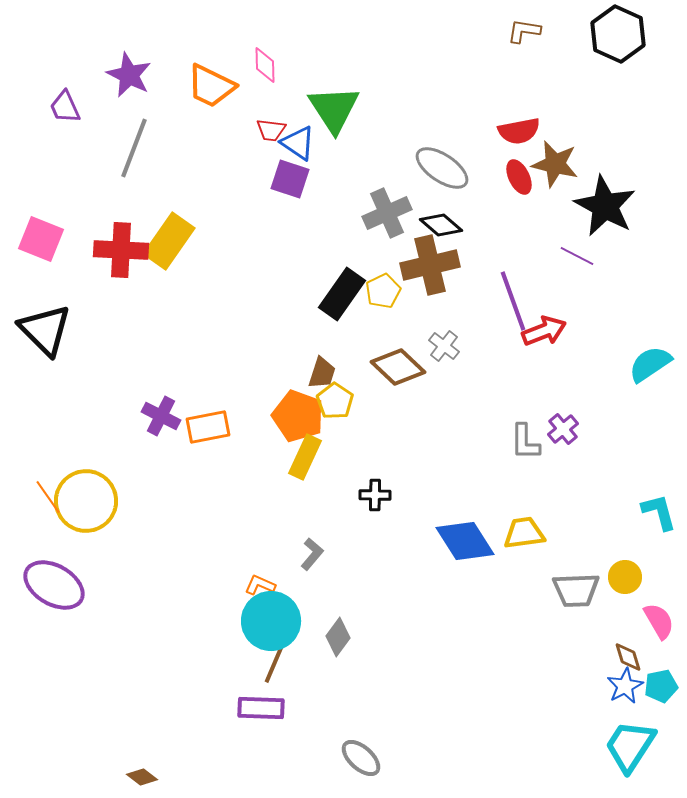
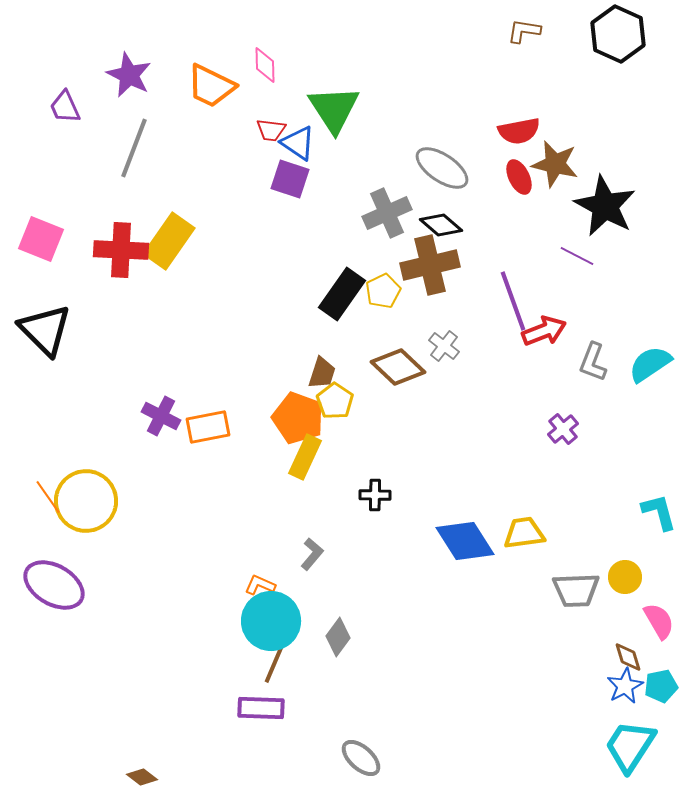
orange pentagon at (298, 416): moved 2 px down
gray L-shape at (525, 442): moved 68 px right, 80 px up; rotated 21 degrees clockwise
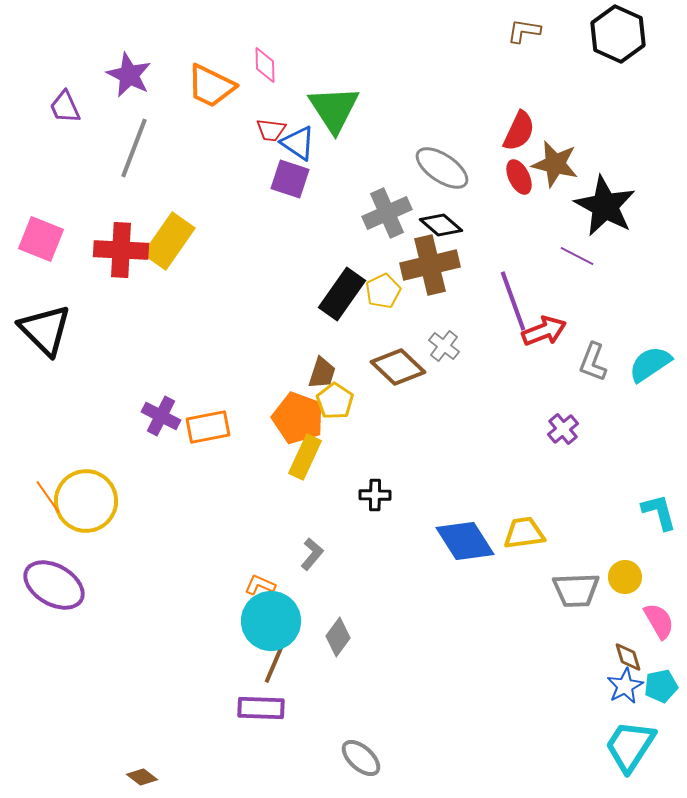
red semicircle at (519, 131): rotated 54 degrees counterclockwise
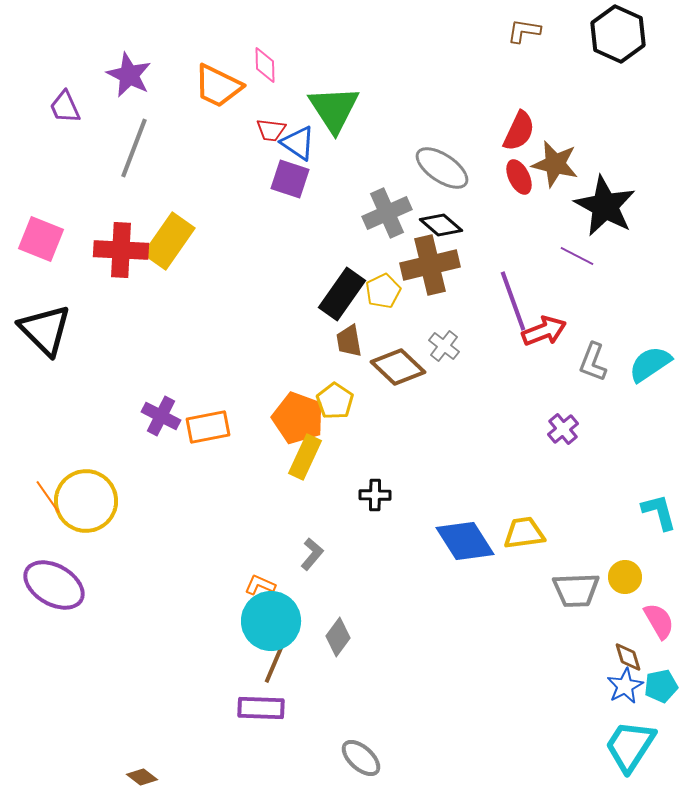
orange trapezoid at (211, 86): moved 7 px right
brown trapezoid at (322, 373): moved 27 px right, 32 px up; rotated 152 degrees clockwise
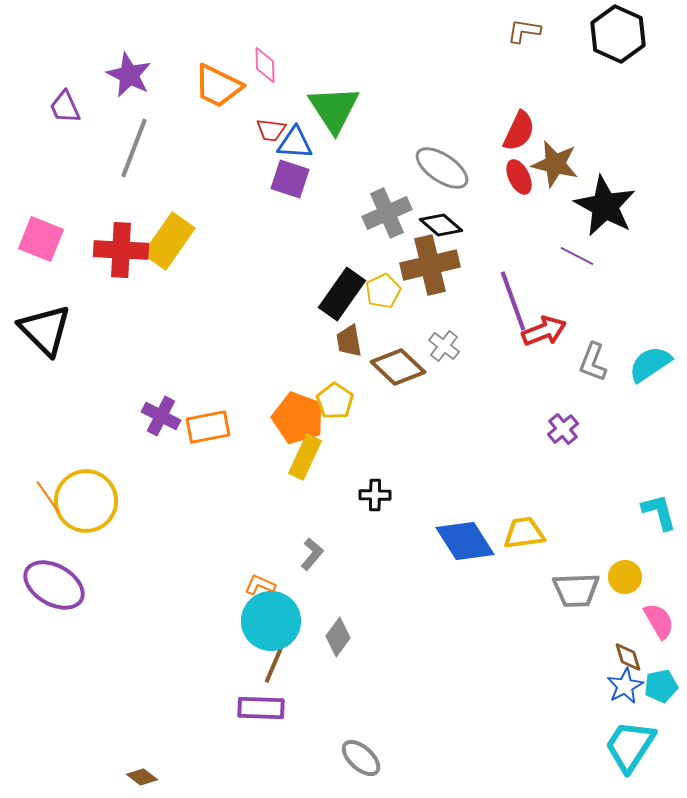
blue triangle at (298, 143): moved 3 px left; rotated 30 degrees counterclockwise
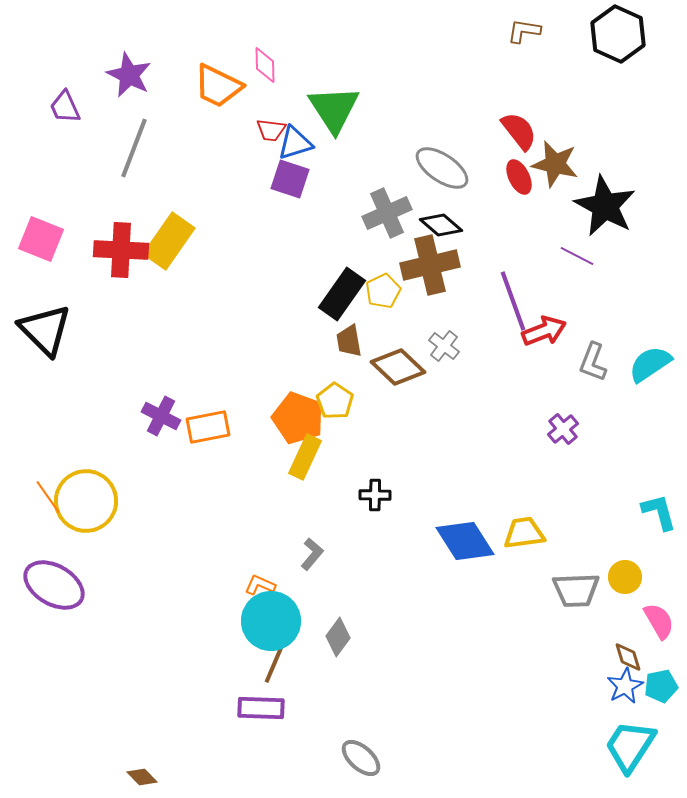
red semicircle at (519, 131): rotated 63 degrees counterclockwise
blue triangle at (295, 143): rotated 21 degrees counterclockwise
brown diamond at (142, 777): rotated 8 degrees clockwise
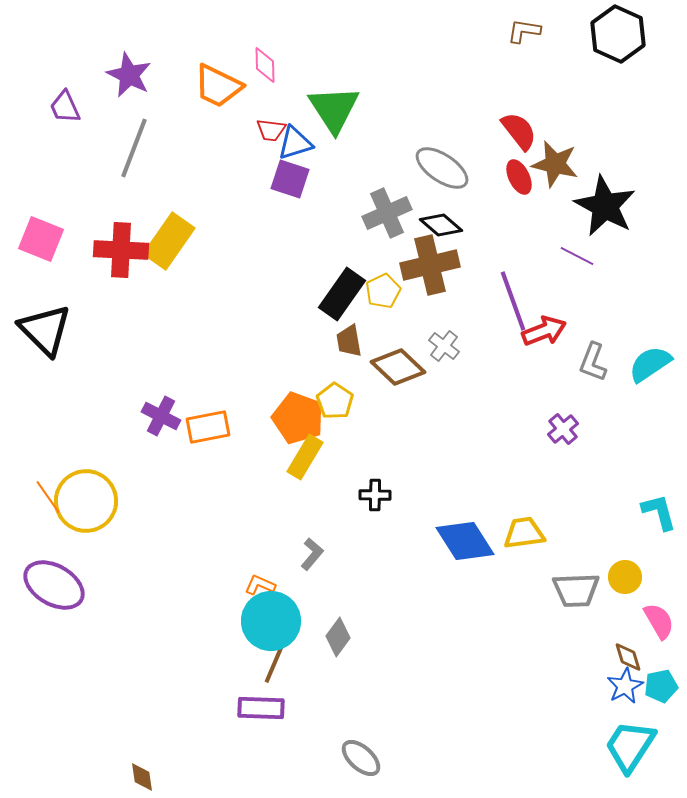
yellow rectangle at (305, 457): rotated 6 degrees clockwise
brown diamond at (142, 777): rotated 36 degrees clockwise
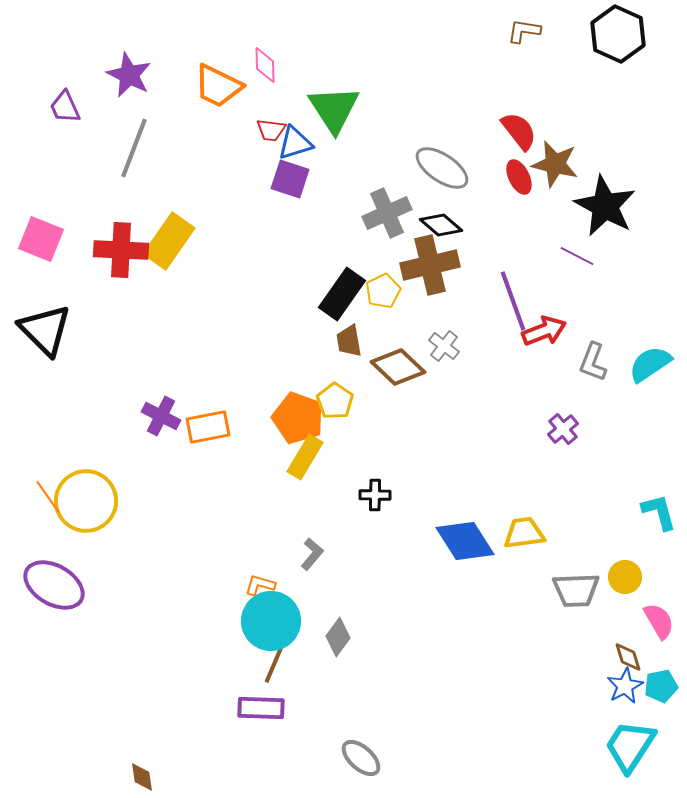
orange L-shape at (260, 585): rotated 8 degrees counterclockwise
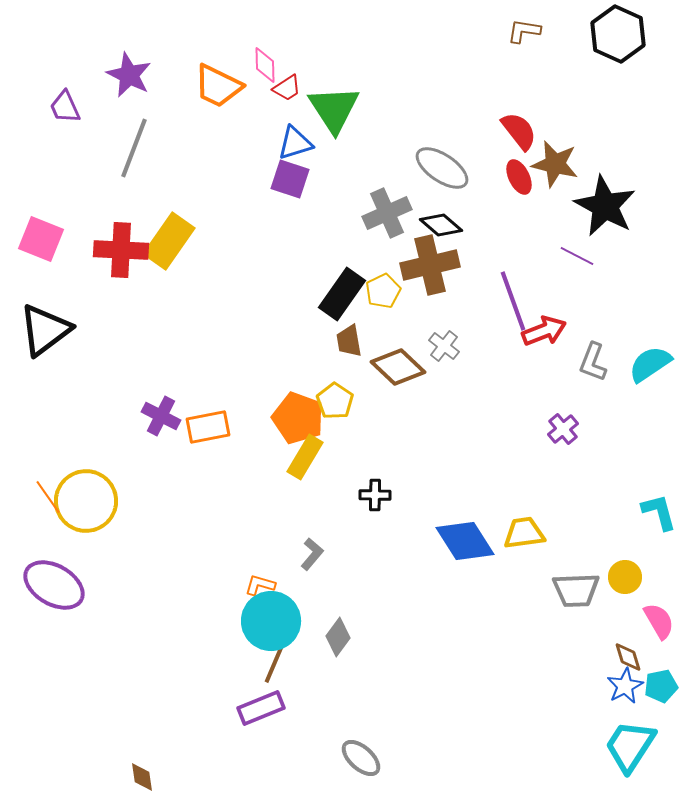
red trapezoid at (271, 130): moved 16 px right, 42 px up; rotated 40 degrees counterclockwise
black triangle at (45, 330): rotated 38 degrees clockwise
purple rectangle at (261, 708): rotated 24 degrees counterclockwise
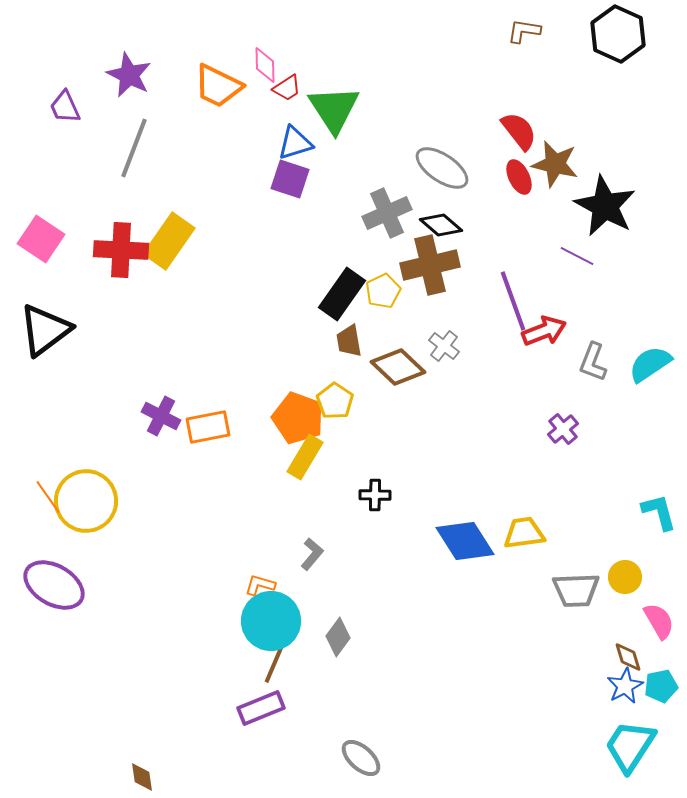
pink square at (41, 239): rotated 12 degrees clockwise
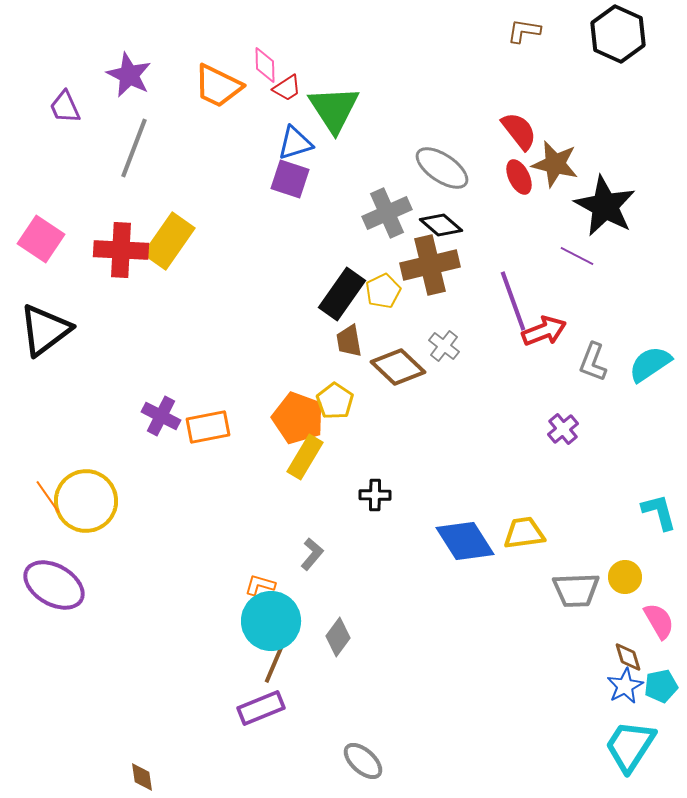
gray ellipse at (361, 758): moved 2 px right, 3 px down
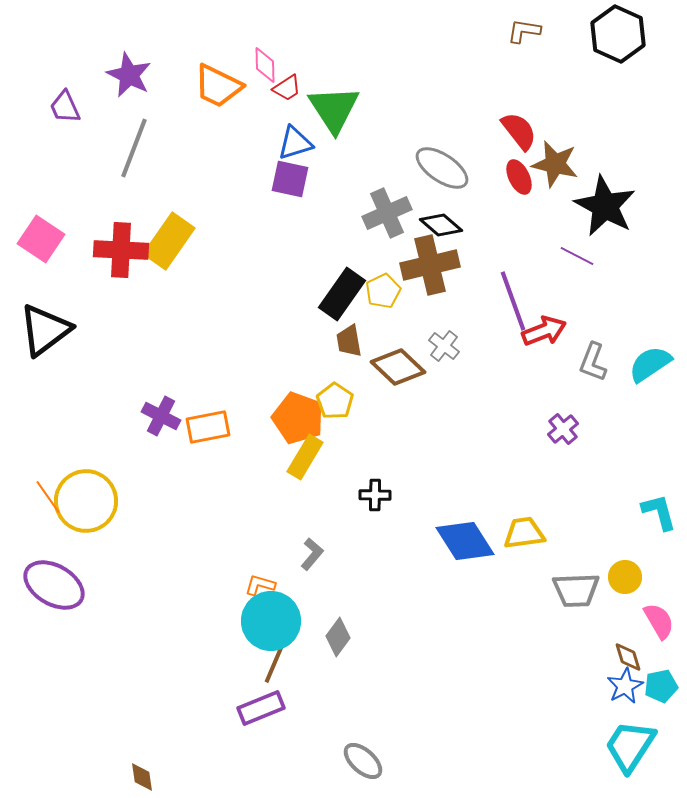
purple square at (290, 179): rotated 6 degrees counterclockwise
